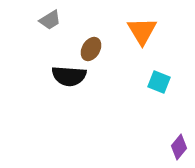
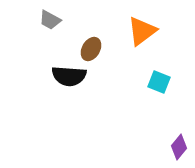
gray trapezoid: rotated 60 degrees clockwise
orange triangle: rotated 24 degrees clockwise
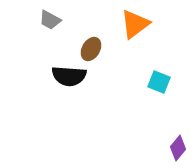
orange triangle: moved 7 px left, 7 px up
purple diamond: moved 1 px left, 1 px down
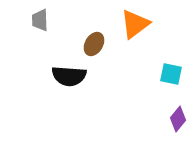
gray trapezoid: moved 10 px left; rotated 60 degrees clockwise
brown ellipse: moved 3 px right, 5 px up
cyan square: moved 12 px right, 8 px up; rotated 10 degrees counterclockwise
purple diamond: moved 29 px up
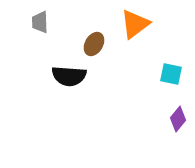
gray trapezoid: moved 2 px down
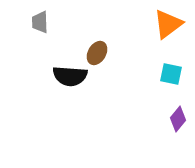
orange triangle: moved 33 px right
brown ellipse: moved 3 px right, 9 px down
black semicircle: moved 1 px right
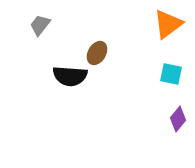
gray trapezoid: moved 3 px down; rotated 40 degrees clockwise
